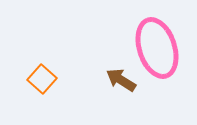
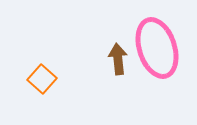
brown arrow: moved 3 px left, 21 px up; rotated 52 degrees clockwise
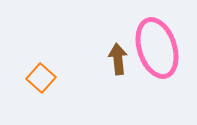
orange square: moved 1 px left, 1 px up
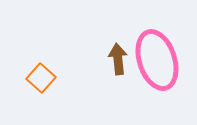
pink ellipse: moved 12 px down
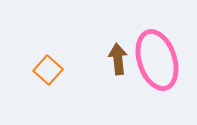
orange square: moved 7 px right, 8 px up
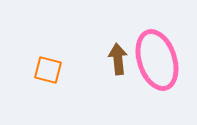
orange square: rotated 28 degrees counterclockwise
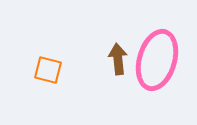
pink ellipse: rotated 34 degrees clockwise
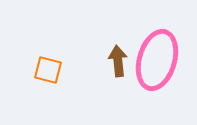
brown arrow: moved 2 px down
